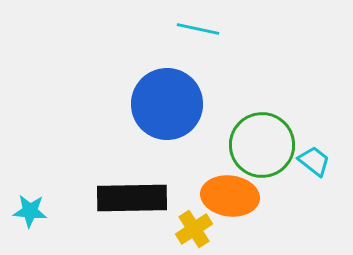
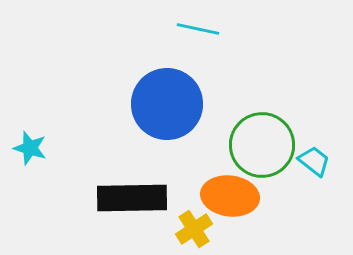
cyan star: moved 63 px up; rotated 12 degrees clockwise
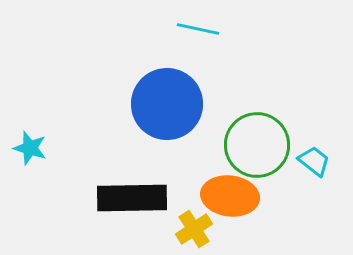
green circle: moved 5 px left
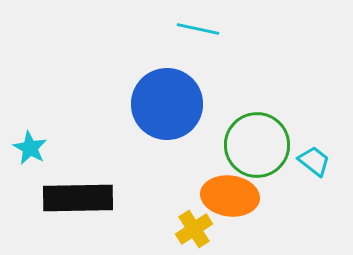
cyan star: rotated 12 degrees clockwise
black rectangle: moved 54 px left
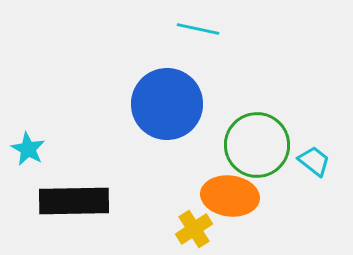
cyan star: moved 2 px left, 1 px down
black rectangle: moved 4 px left, 3 px down
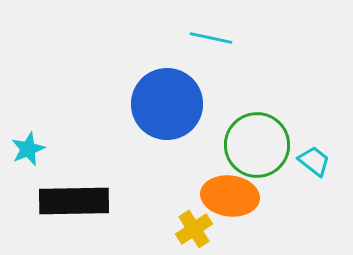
cyan line: moved 13 px right, 9 px down
cyan star: rotated 20 degrees clockwise
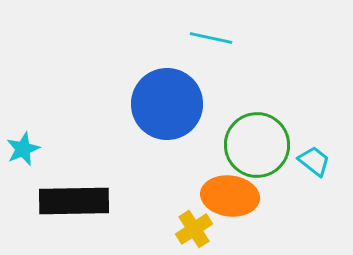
cyan star: moved 5 px left
